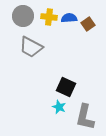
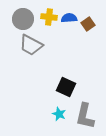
gray circle: moved 3 px down
gray trapezoid: moved 2 px up
cyan star: moved 7 px down
gray L-shape: moved 1 px up
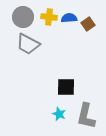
gray circle: moved 2 px up
gray trapezoid: moved 3 px left, 1 px up
black square: rotated 24 degrees counterclockwise
gray L-shape: moved 1 px right
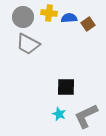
yellow cross: moved 4 px up
gray L-shape: rotated 52 degrees clockwise
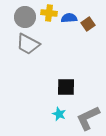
gray circle: moved 2 px right
gray L-shape: moved 2 px right, 2 px down
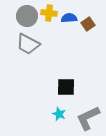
gray circle: moved 2 px right, 1 px up
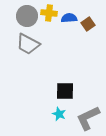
black square: moved 1 px left, 4 px down
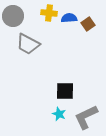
gray circle: moved 14 px left
gray L-shape: moved 2 px left, 1 px up
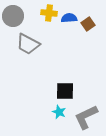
cyan star: moved 2 px up
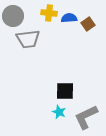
gray trapezoid: moved 5 px up; rotated 35 degrees counterclockwise
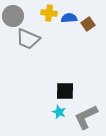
gray trapezoid: rotated 30 degrees clockwise
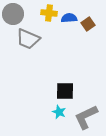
gray circle: moved 2 px up
